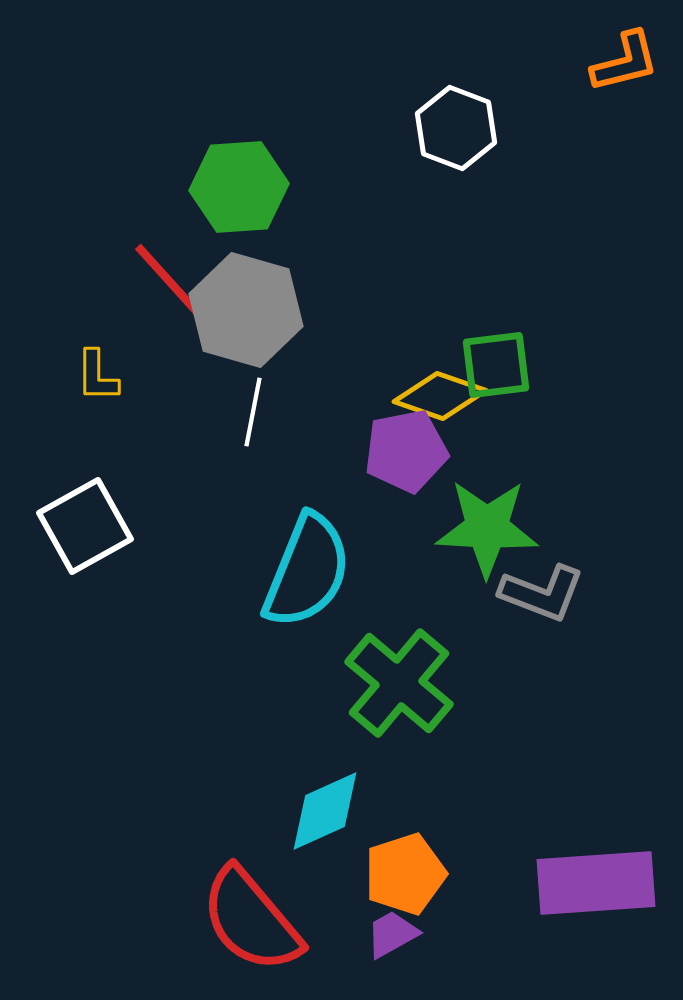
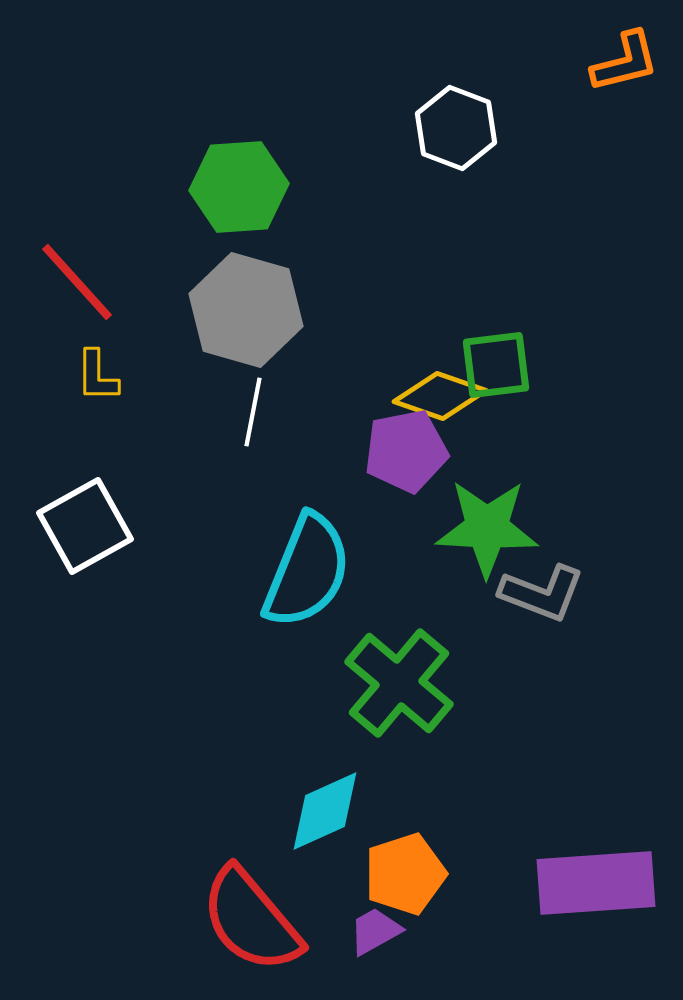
red line: moved 93 px left
purple trapezoid: moved 17 px left, 3 px up
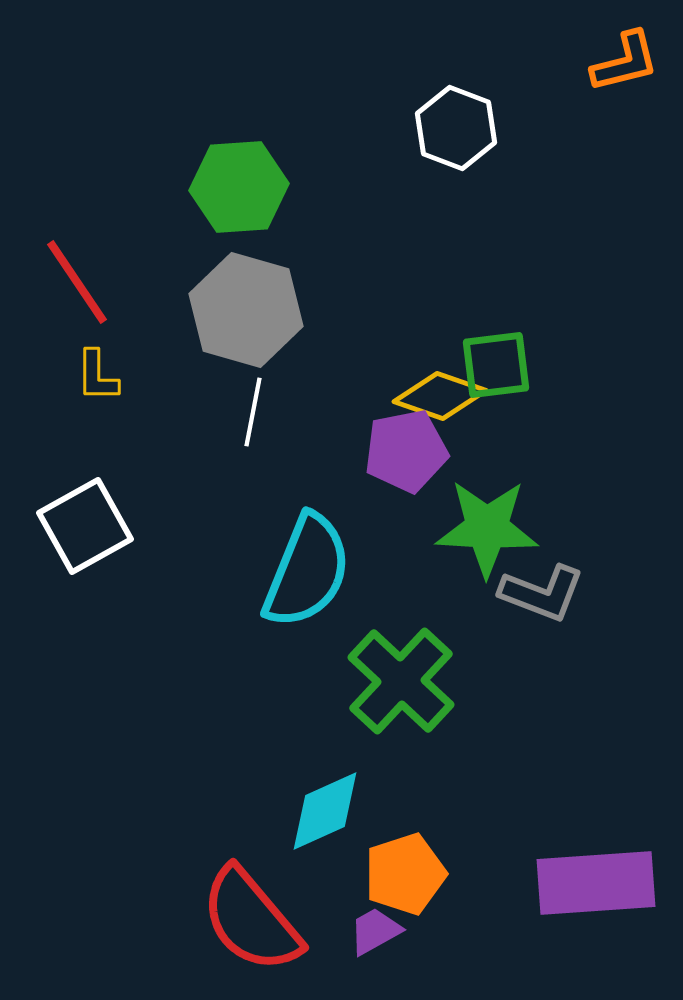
red line: rotated 8 degrees clockwise
green cross: moved 2 px right, 2 px up; rotated 3 degrees clockwise
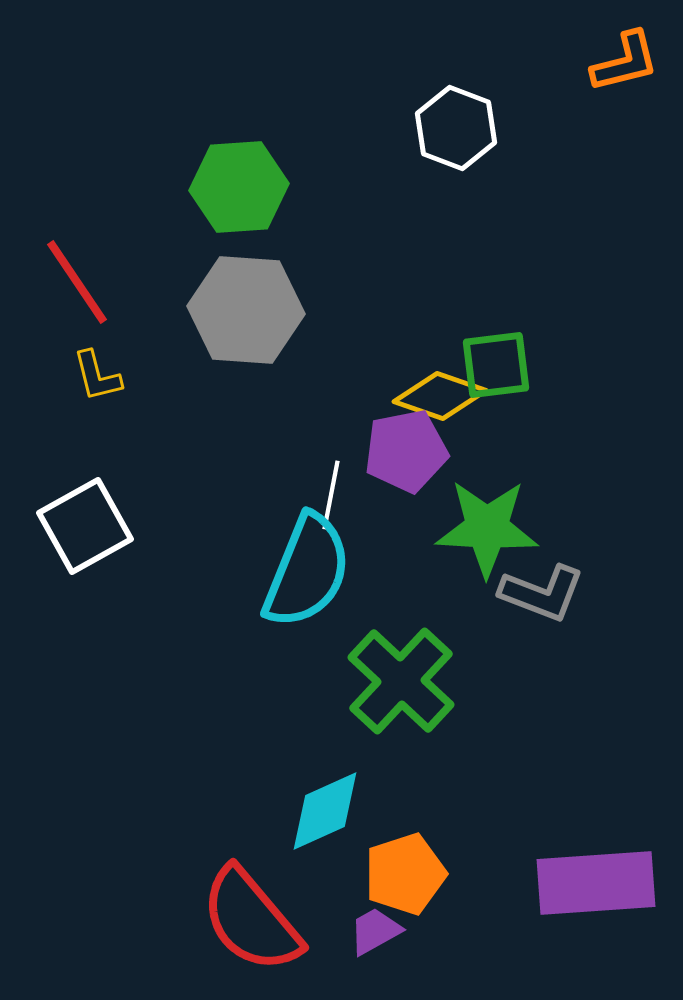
gray hexagon: rotated 12 degrees counterclockwise
yellow L-shape: rotated 14 degrees counterclockwise
white line: moved 78 px right, 83 px down
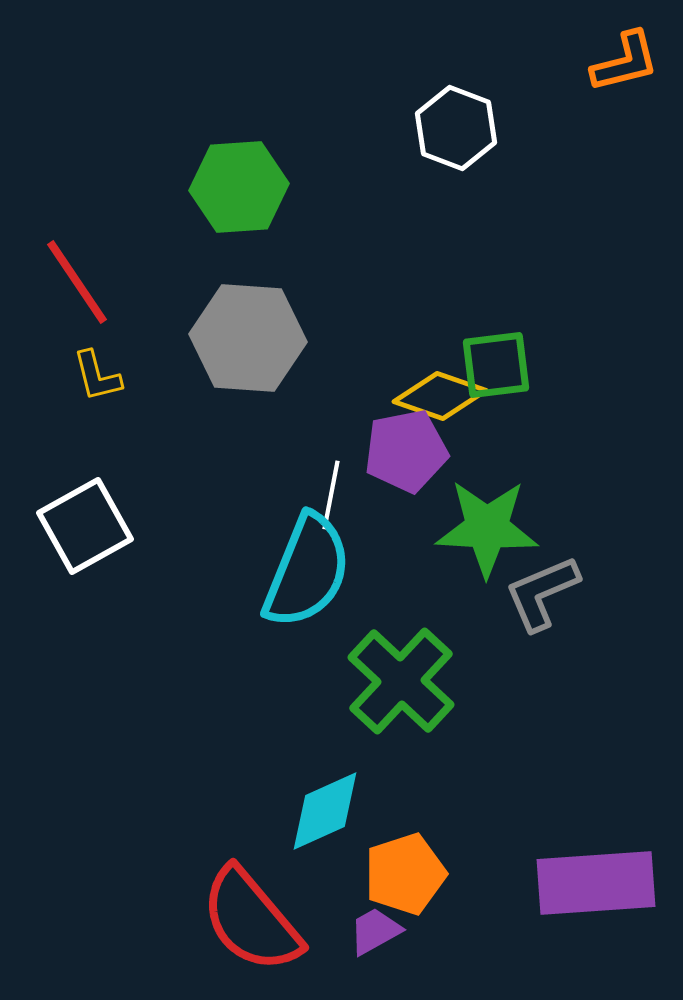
gray hexagon: moved 2 px right, 28 px down
gray L-shape: rotated 136 degrees clockwise
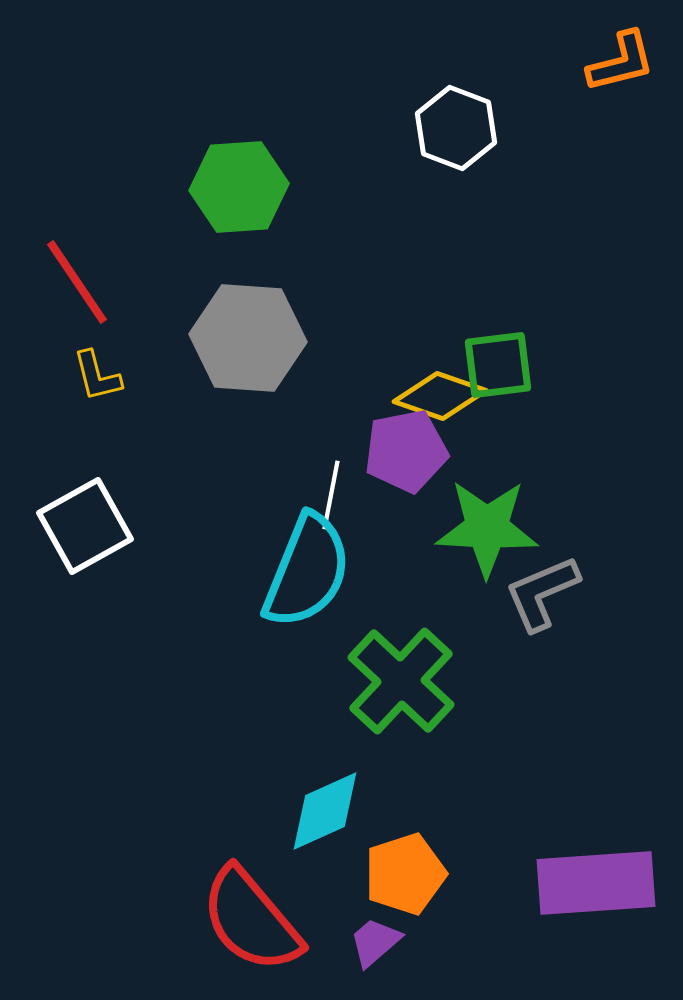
orange L-shape: moved 4 px left
green square: moved 2 px right
purple trapezoid: moved 11 px down; rotated 12 degrees counterclockwise
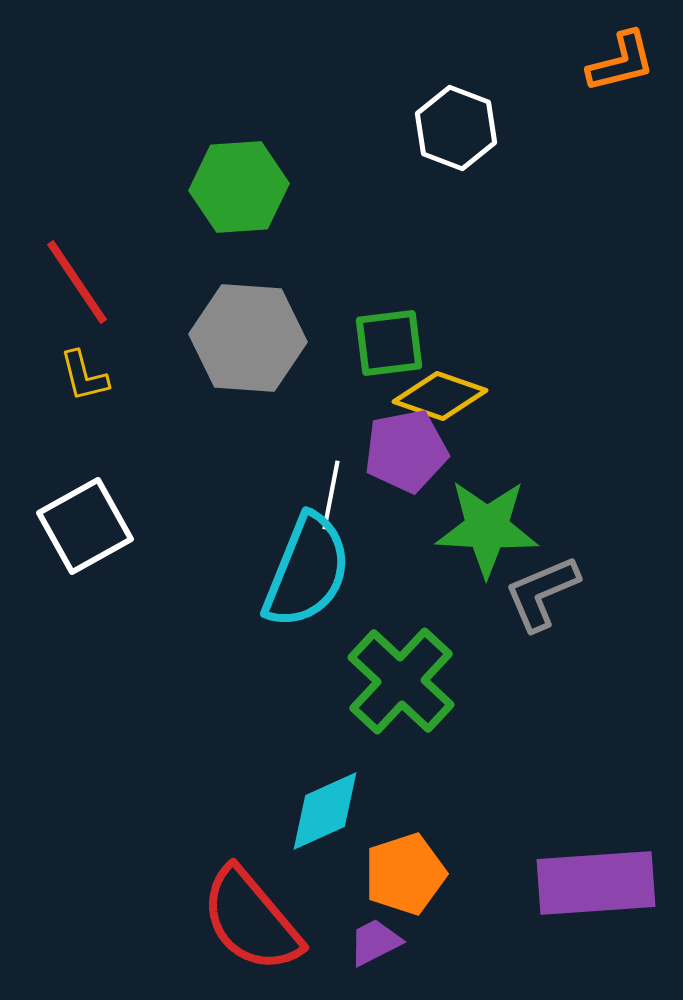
green square: moved 109 px left, 22 px up
yellow L-shape: moved 13 px left
purple trapezoid: rotated 14 degrees clockwise
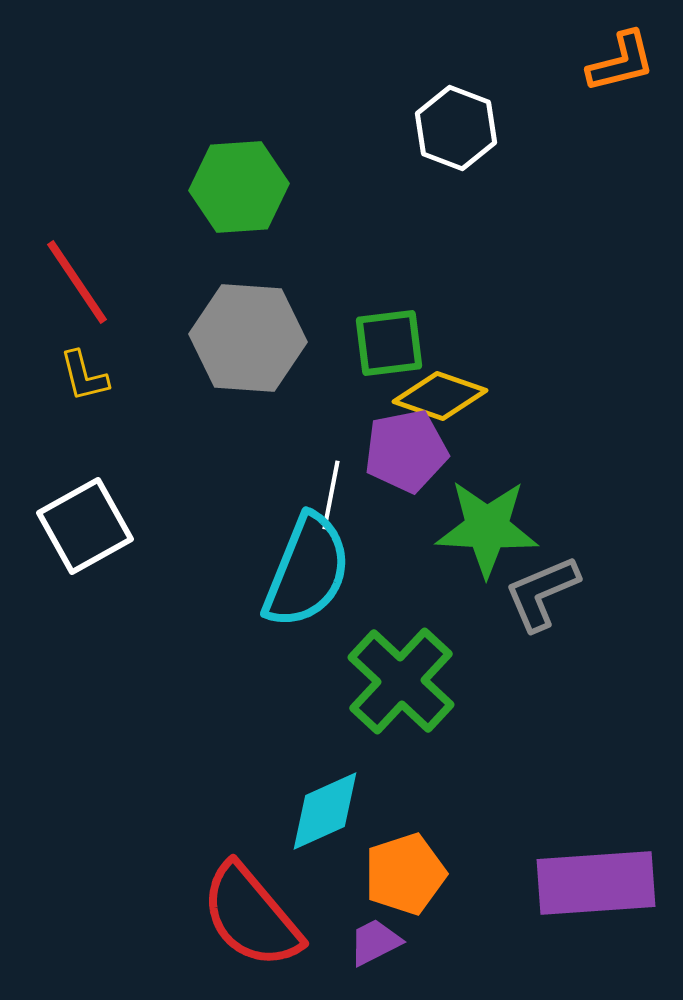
red semicircle: moved 4 px up
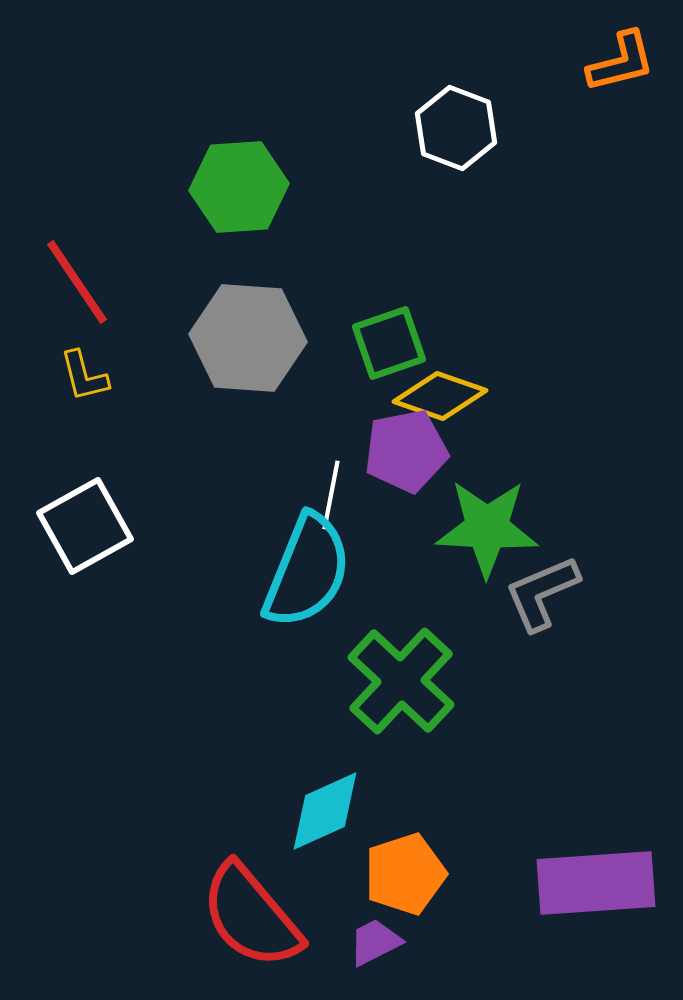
green square: rotated 12 degrees counterclockwise
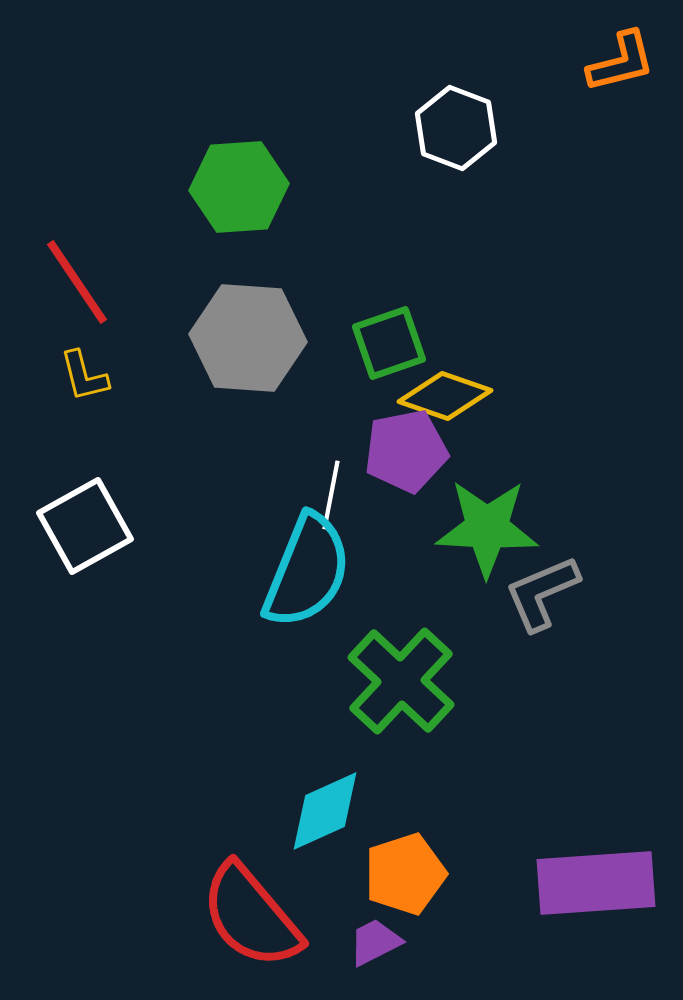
yellow diamond: moved 5 px right
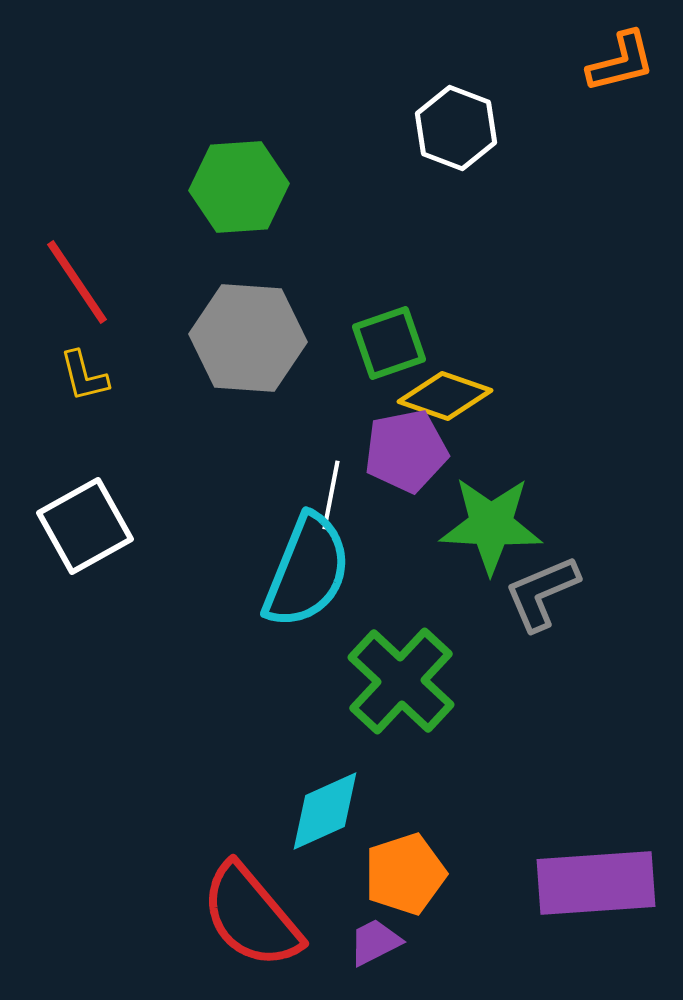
green star: moved 4 px right, 3 px up
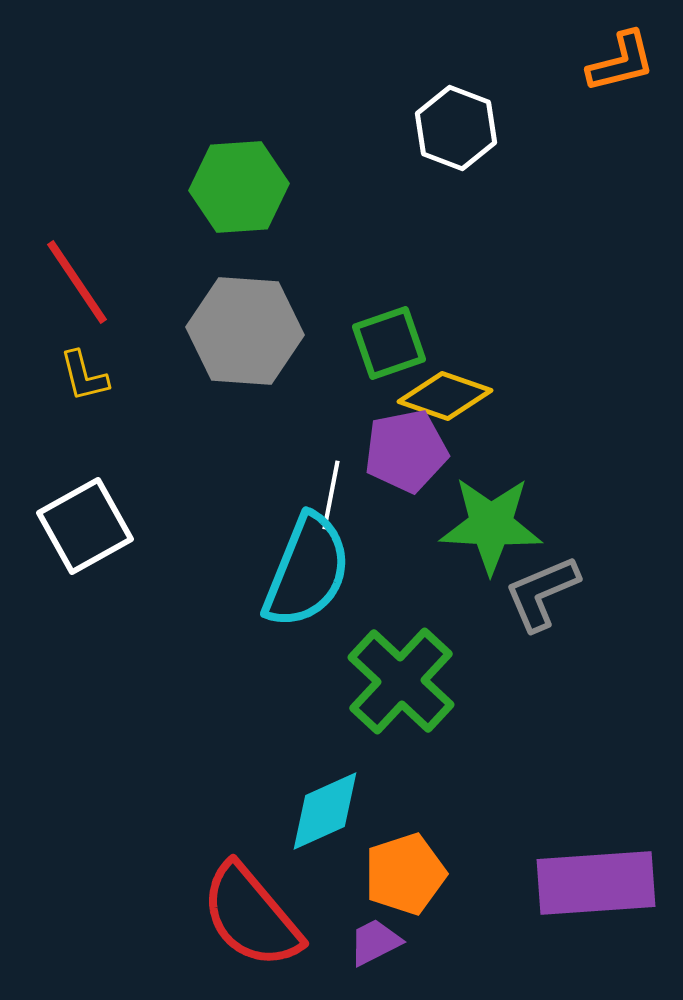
gray hexagon: moved 3 px left, 7 px up
